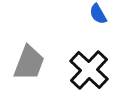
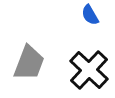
blue semicircle: moved 8 px left, 1 px down
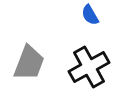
black cross: moved 3 px up; rotated 18 degrees clockwise
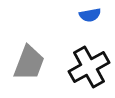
blue semicircle: rotated 70 degrees counterclockwise
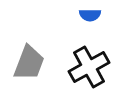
blue semicircle: rotated 10 degrees clockwise
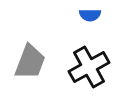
gray trapezoid: moved 1 px right, 1 px up
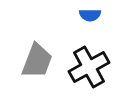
gray trapezoid: moved 7 px right, 1 px up
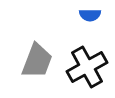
black cross: moved 2 px left
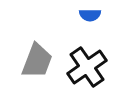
black cross: rotated 6 degrees counterclockwise
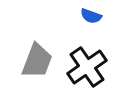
blue semicircle: moved 1 px right, 1 px down; rotated 20 degrees clockwise
